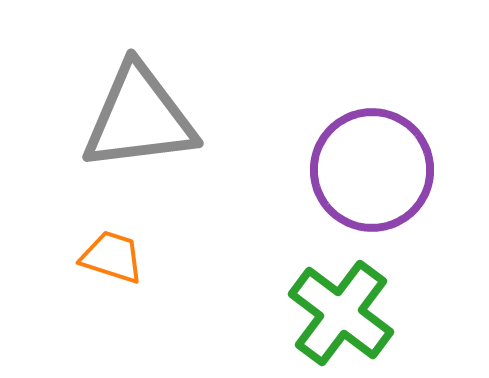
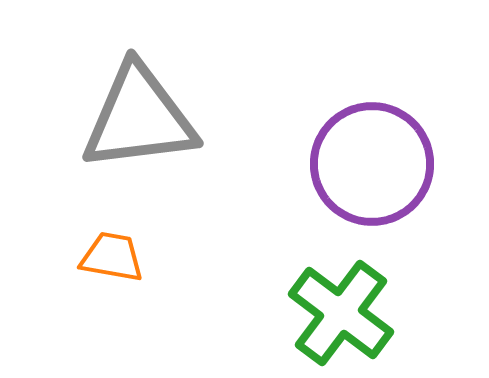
purple circle: moved 6 px up
orange trapezoid: rotated 8 degrees counterclockwise
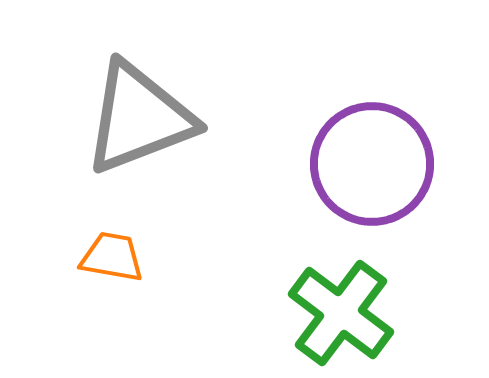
gray triangle: rotated 14 degrees counterclockwise
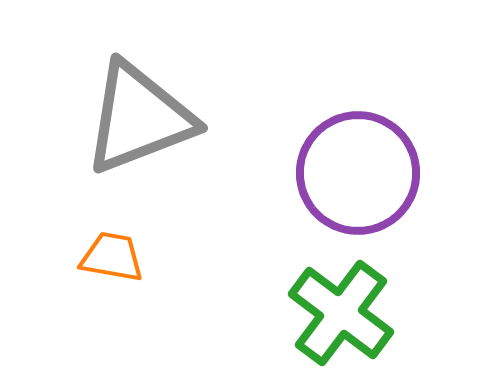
purple circle: moved 14 px left, 9 px down
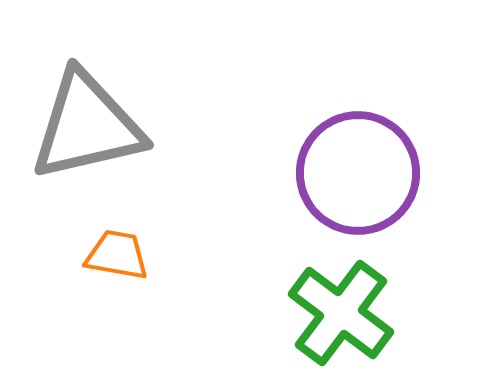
gray triangle: moved 52 px left, 8 px down; rotated 8 degrees clockwise
orange trapezoid: moved 5 px right, 2 px up
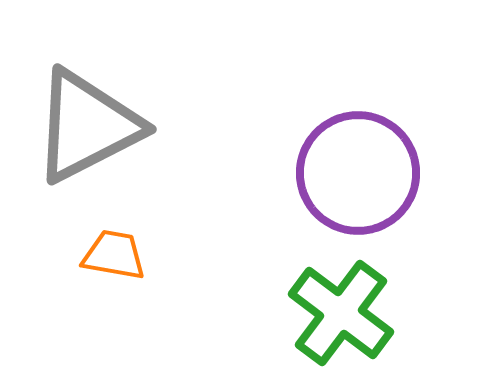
gray triangle: rotated 14 degrees counterclockwise
orange trapezoid: moved 3 px left
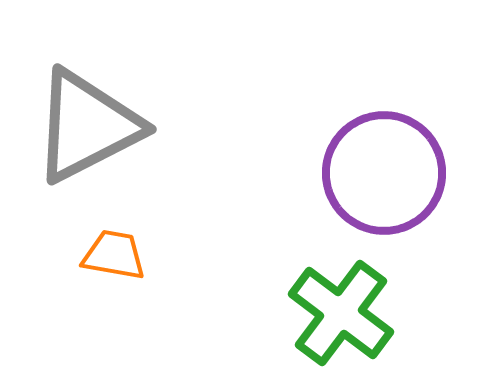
purple circle: moved 26 px right
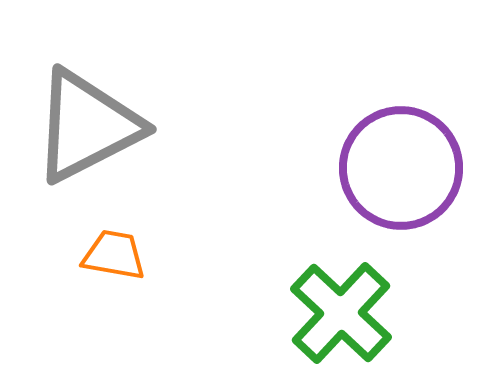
purple circle: moved 17 px right, 5 px up
green cross: rotated 6 degrees clockwise
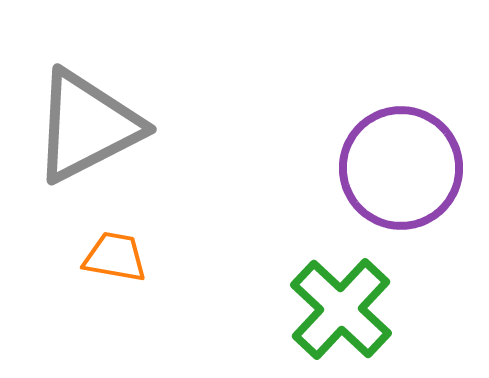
orange trapezoid: moved 1 px right, 2 px down
green cross: moved 4 px up
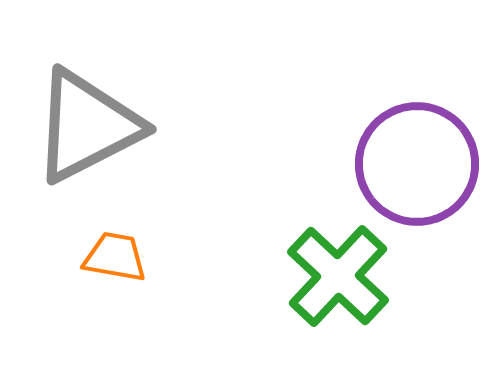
purple circle: moved 16 px right, 4 px up
green cross: moved 3 px left, 33 px up
